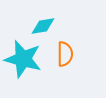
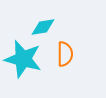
cyan diamond: moved 1 px down
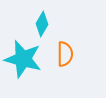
cyan diamond: moved 1 px left, 3 px up; rotated 50 degrees counterclockwise
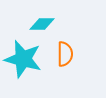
cyan diamond: rotated 60 degrees clockwise
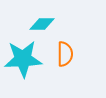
cyan star: rotated 18 degrees counterclockwise
